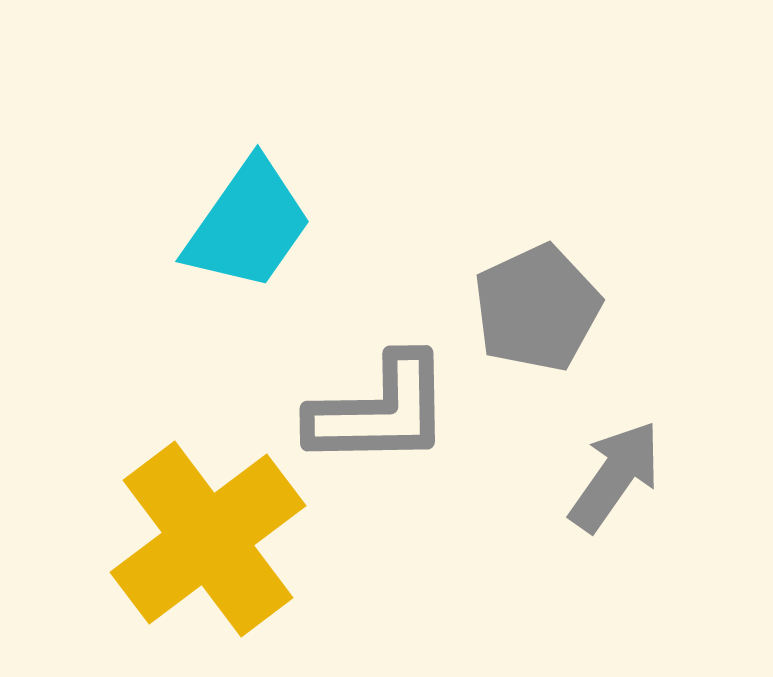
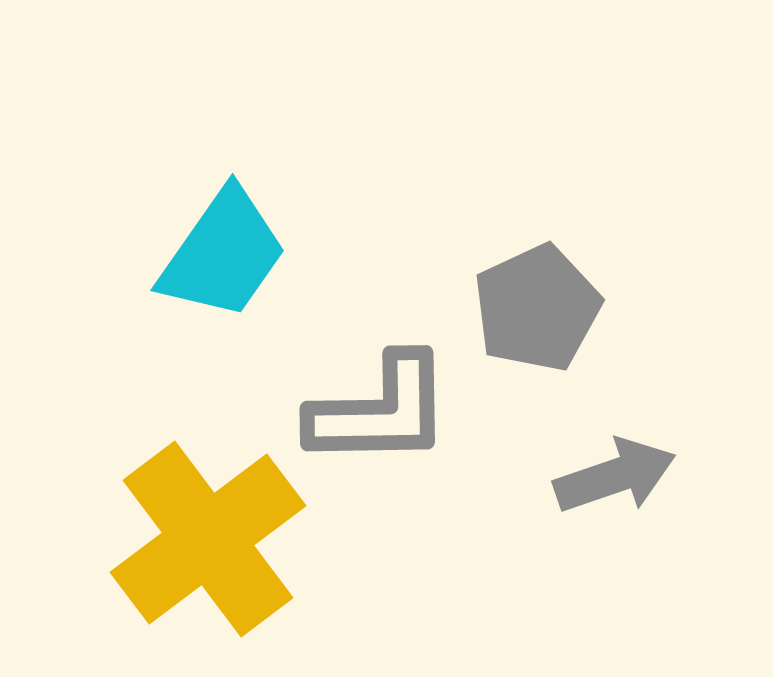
cyan trapezoid: moved 25 px left, 29 px down
gray arrow: rotated 36 degrees clockwise
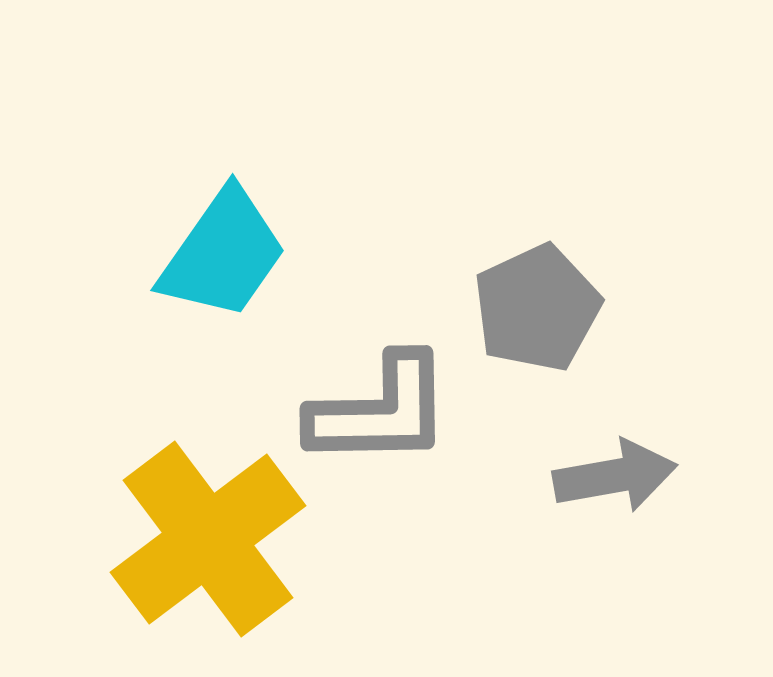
gray arrow: rotated 9 degrees clockwise
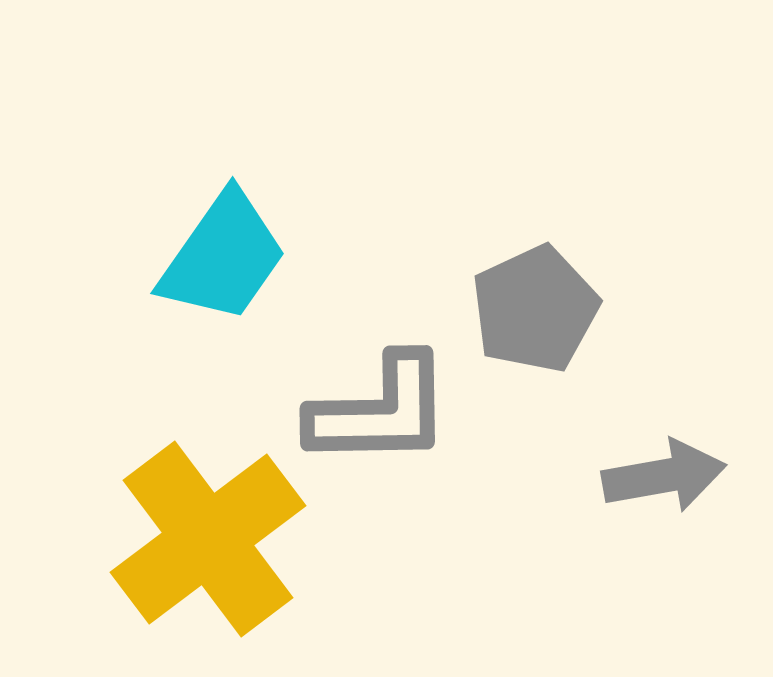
cyan trapezoid: moved 3 px down
gray pentagon: moved 2 px left, 1 px down
gray arrow: moved 49 px right
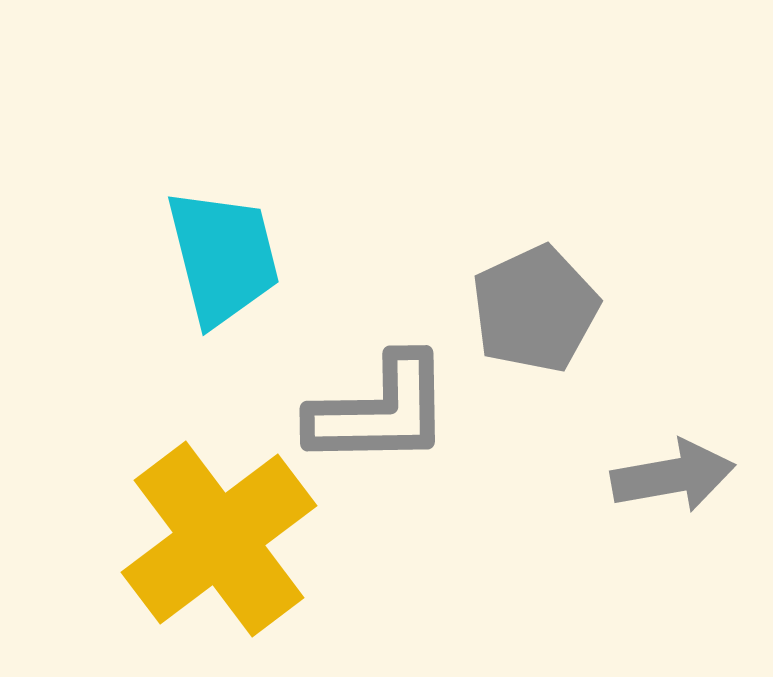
cyan trapezoid: rotated 49 degrees counterclockwise
gray arrow: moved 9 px right
yellow cross: moved 11 px right
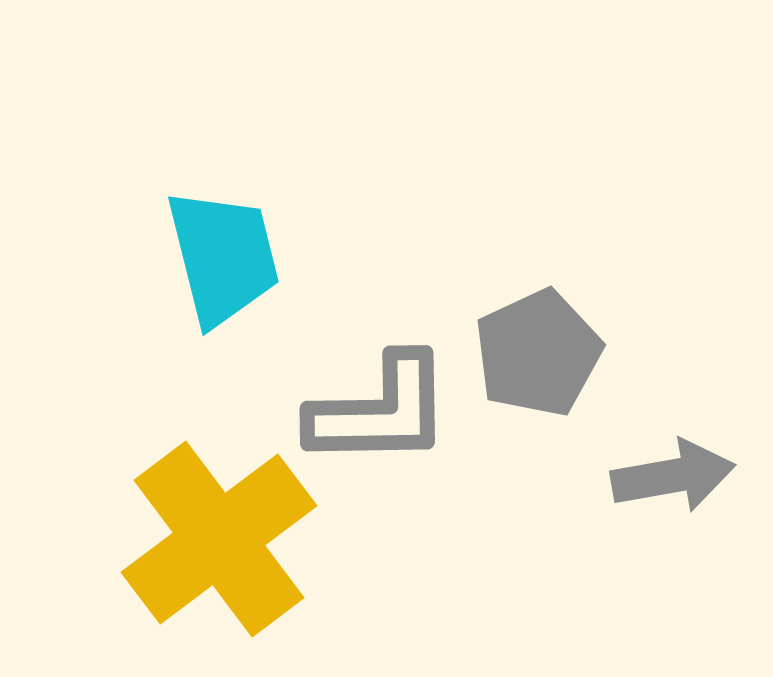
gray pentagon: moved 3 px right, 44 px down
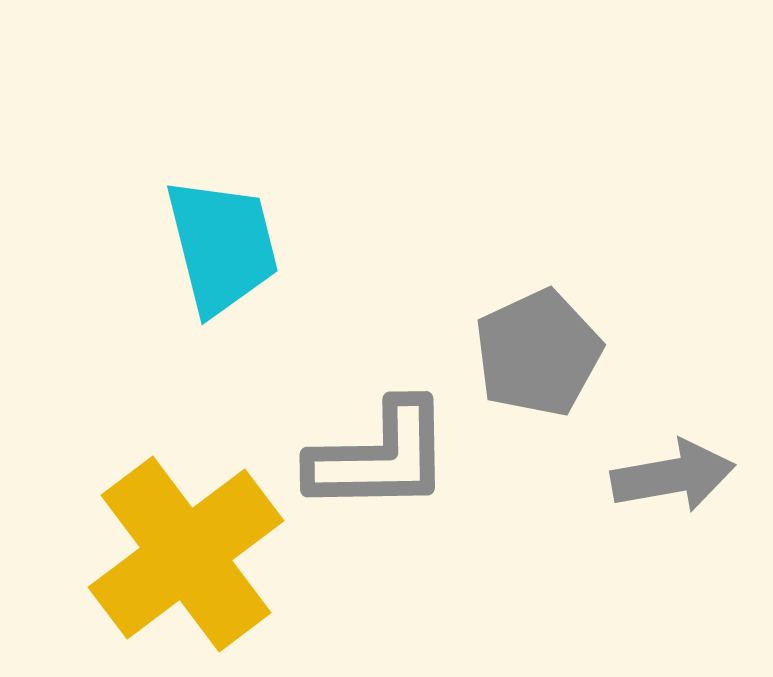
cyan trapezoid: moved 1 px left, 11 px up
gray L-shape: moved 46 px down
yellow cross: moved 33 px left, 15 px down
